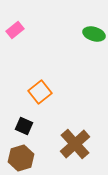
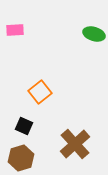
pink rectangle: rotated 36 degrees clockwise
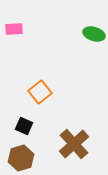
pink rectangle: moved 1 px left, 1 px up
brown cross: moved 1 px left
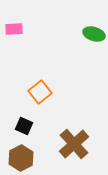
brown hexagon: rotated 10 degrees counterclockwise
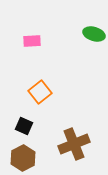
pink rectangle: moved 18 px right, 12 px down
brown cross: rotated 20 degrees clockwise
brown hexagon: moved 2 px right
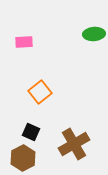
green ellipse: rotated 20 degrees counterclockwise
pink rectangle: moved 8 px left, 1 px down
black square: moved 7 px right, 6 px down
brown cross: rotated 8 degrees counterclockwise
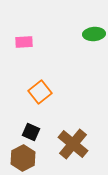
brown cross: moved 1 px left; rotated 20 degrees counterclockwise
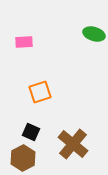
green ellipse: rotated 20 degrees clockwise
orange square: rotated 20 degrees clockwise
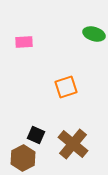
orange square: moved 26 px right, 5 px up
black square: moved 5 px right, 3 px down
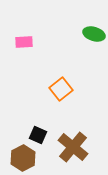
orange square: moved 5 px left, 2 px down; rotated 20 degrees counterclockwise
black square: moved 2 px right
brown cross: moved 3 px down
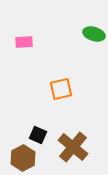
orange square: rotated 25 degrees clockwise
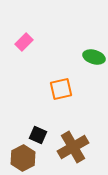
green ellipse: moved 23 px down
pink rectangle: rotated 42 degrees counterclockwise
brown cross: rotated 20 degrees clockwise
